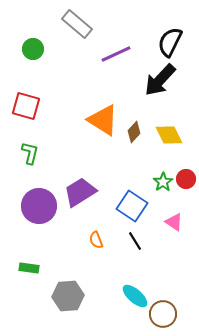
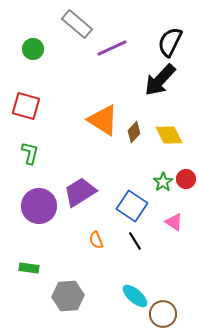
purple line: moved 4 px left, 6 px up
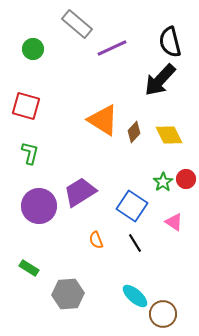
black semicircle: rotated 40 degrees counterclockwise
black line: moved 2 px down
green rectangle: rotated 24 degrees clockwise
gray hexagon: moved 2 px up
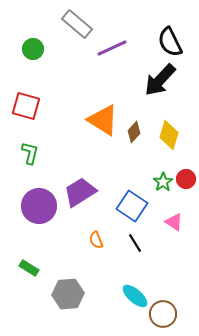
black semicircle: rotated 12 degrees counterclockwise
yellow diamond: rotated 44 degrees clockwise
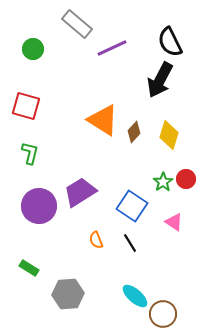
black arrow: rotated 15 degrees counterclockwise
black line: moved 5 px left
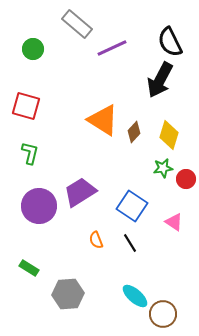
green star: moved 14 px up; rotated 24 degrees clockwise
